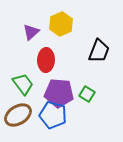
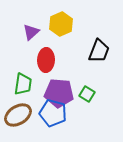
green trapezoid: rotated 45 degrees clockwise
blue pentagon: moved 2 px up
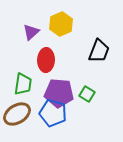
brown ellipse: moved 1 px left, 1 px up
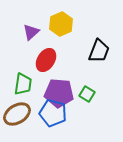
red ellipse: rotated 30 degrees clockwise
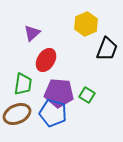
yellow hexagon: moved 25 px right
purple triangle: moved 1 px right, 1 px down
black trapezoid: moved 8 px right, 2 px up
green square: moved 1 px down
brown ellipse: rotated 8 degrees clockwise
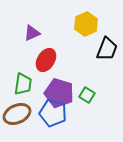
purple triangle: rotated 18 degrees clockwise
purple pentagon: rotated 12 degrees clockwise
